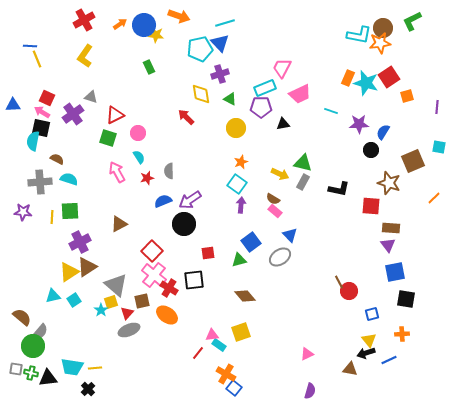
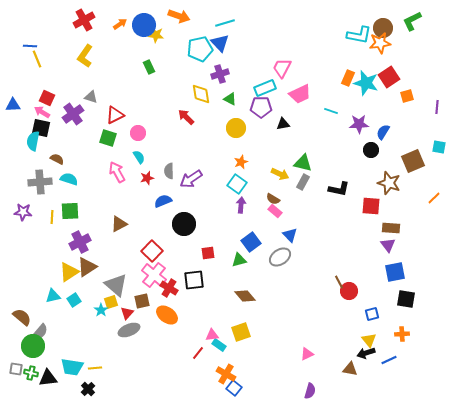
purple arrow at (190, 200): moved 1 px right, 21 px up
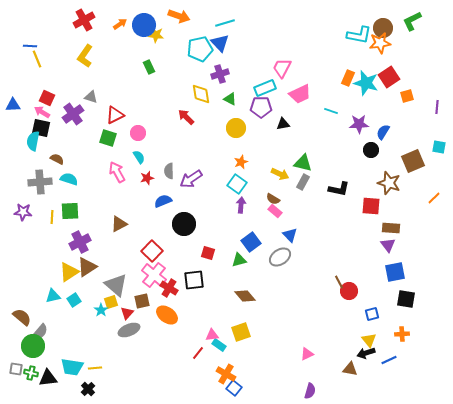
red square at (208, 253): rotated 24 degrees clockwise
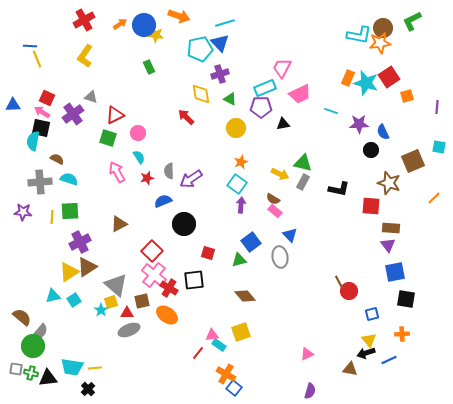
blue semicircle at (383, 132): rotated 56 degrees counterclockwise
gray ellipse at (280, 257): rotated 65 degrees counterclockwise
red triangle at (127, 313): rotated 48 degrees clockwise
